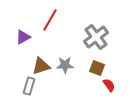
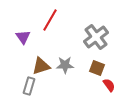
purple triangle: rotated 35 degrees counterclockwise
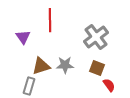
red line: rotated 30 degrees counterclockwise
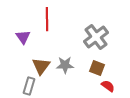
red line: moved 3 px left, 1 px up
brown triangle: rotated 36 degrees counterclockwise
red semicircle: moved 1 px left, 1 px down; rotated 16 degrees counterclockwise
